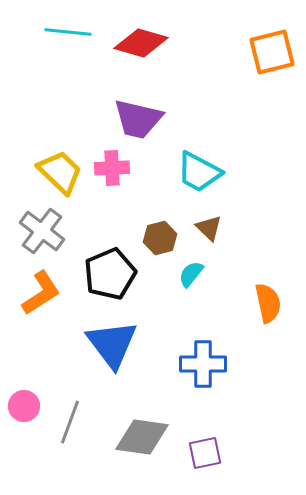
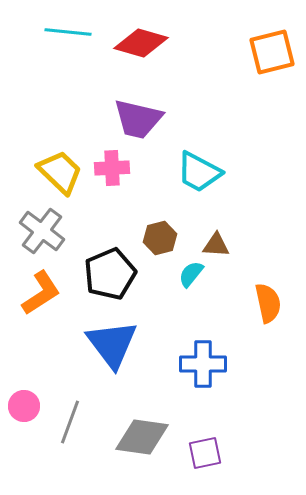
brown triangle: moved 7 px right, 17 px down; rotated 40 degrees counterclockwise
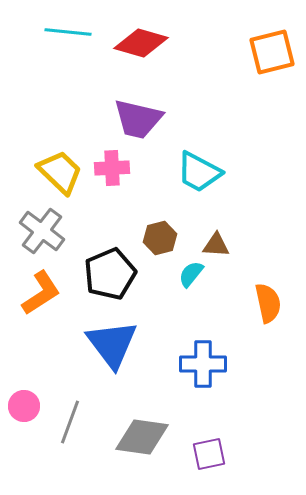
purple square: moved 4 px right, 1 px down
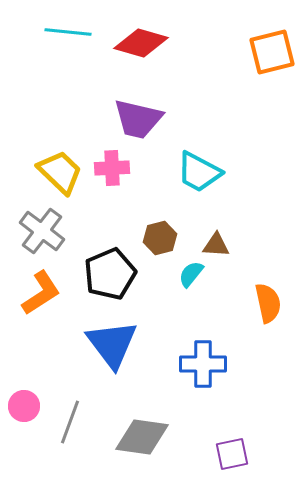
purple square: moved 23 px right
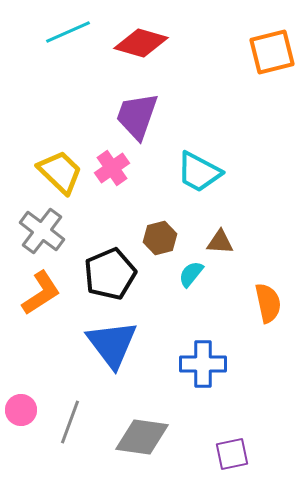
cyan line: rotated 30 degrees counterclockwise
purple trapezoid: moved 1 px left, 3 px up; rotated 96 degrees clockwise
pink cross: rotated 32 degrees counterclockwise
brown triangle: moved 4 px right, 3 px up
pink circle: moved 3 px left, 4 px down
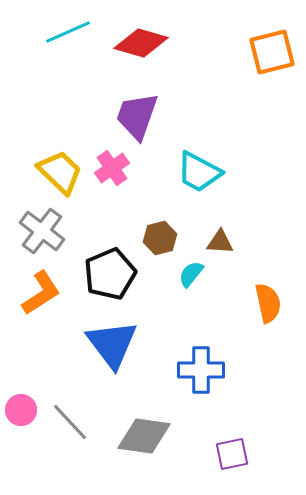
blue cross: moved 2 px left, 6 px down
gray line: rotated 63 degrees counterclockwise
gray diamond: moved 2 px right, 1 px up
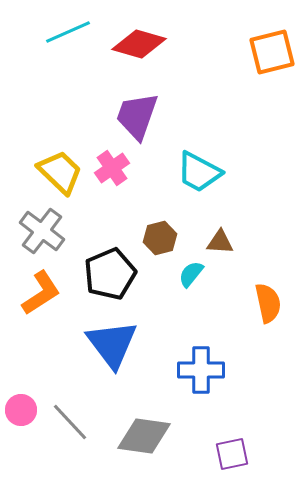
red diamond: moved 2 px left, 1 px down
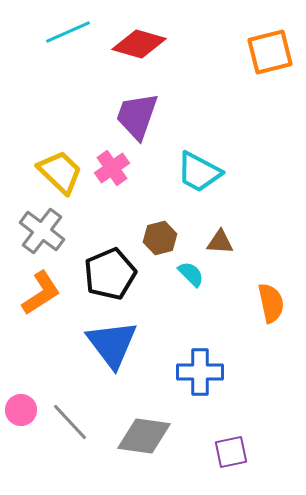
orange square: moved 2 px left
cyan semicircle: rotated 96 degrees clockwise
orange semicircle: moved 3 px right
blue cross: moved 1 px left, 2 px down
purple square: moved 1 px left, 2 px up
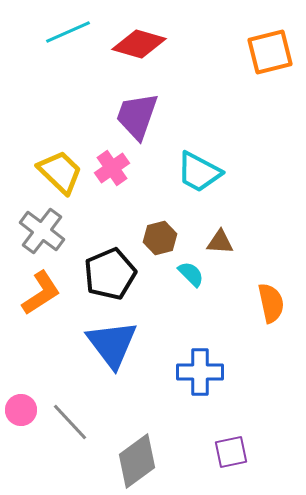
gray diamond: moved 7 px left, 25 px down; rotated 44 degrees counterclockwise
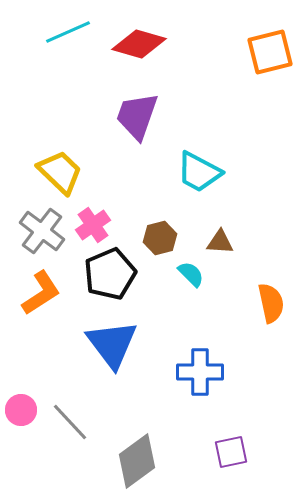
pink cross: moved 19 px left, 57 px down
